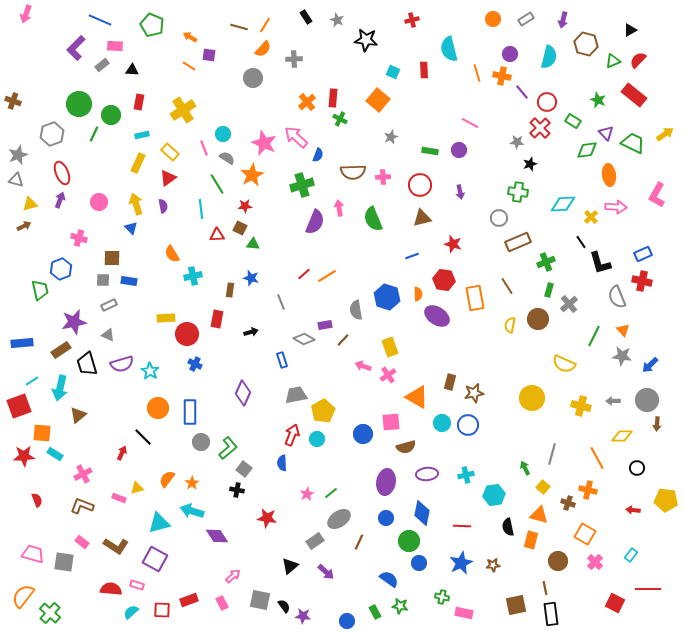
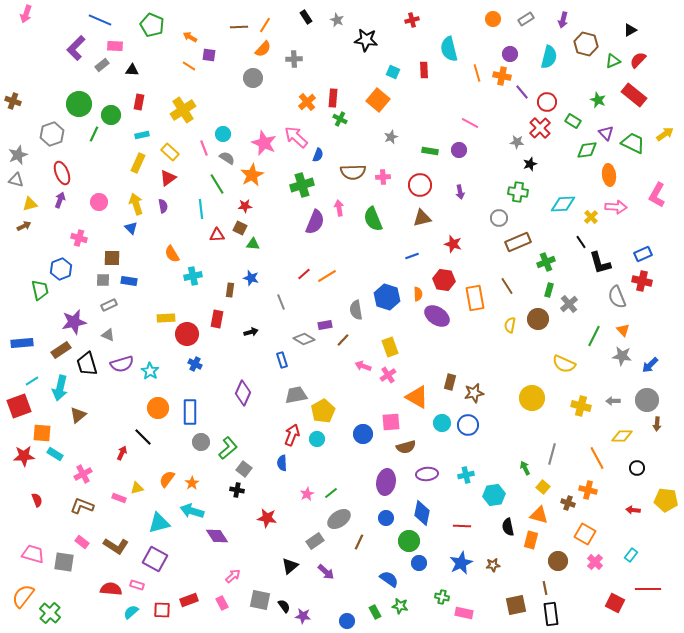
brown line at (239, 27): rotated 18 degrees counterclockwise
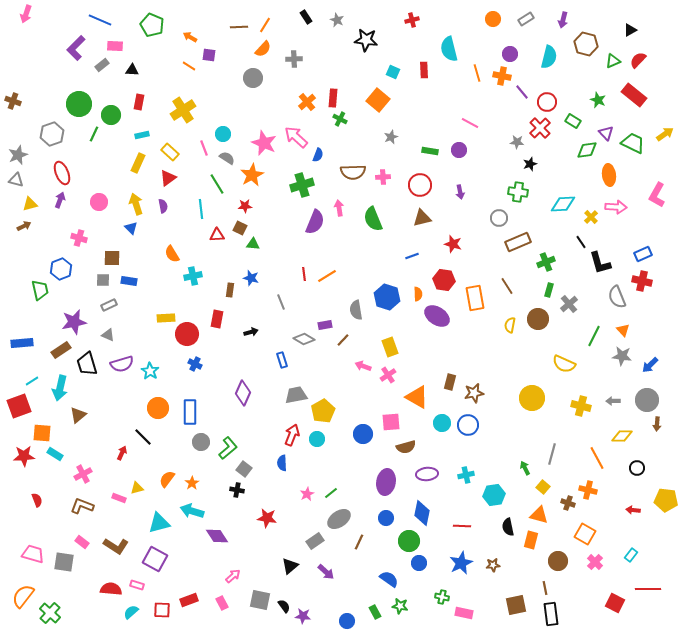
red line at (304, 274): rotated 56 degrees counterclockwise
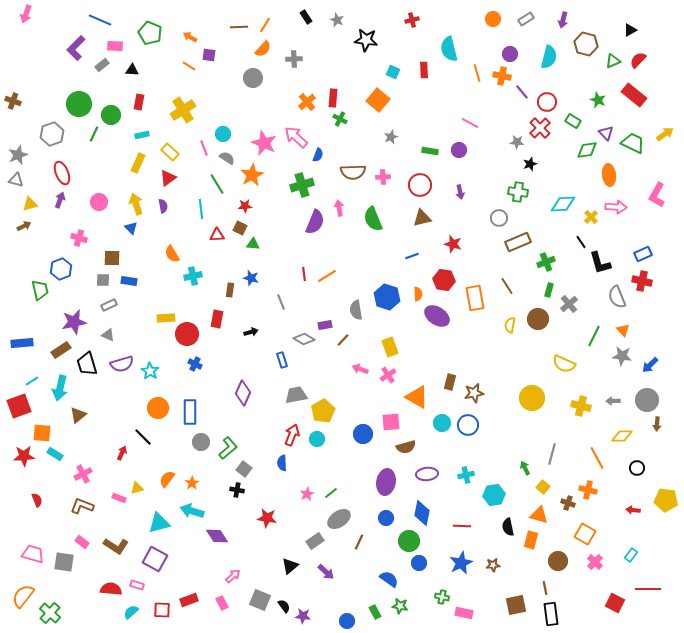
green pentagon at (152, 25): moved 2 px left, 8 px down
pink arrow at (363, 366): moved 3 px left, 3 px down
gray square at (260, 600): rotated 10 degrees clockwise
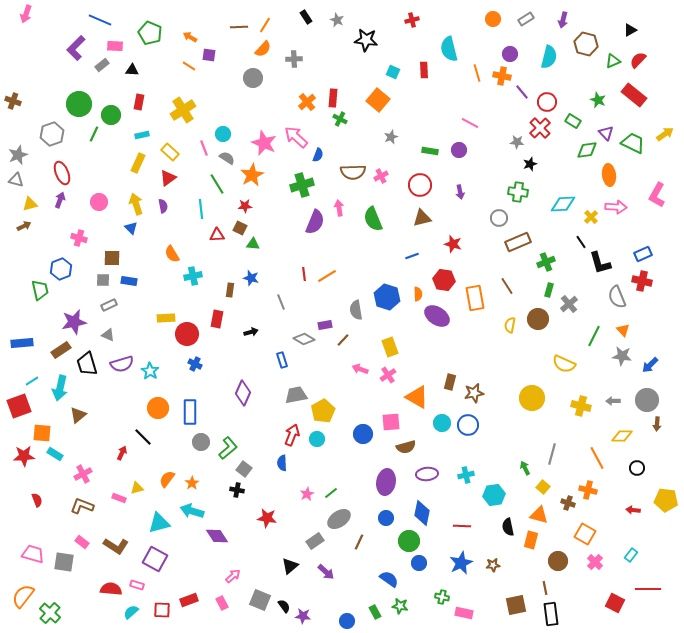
pink cross at (383, 177): moved 2 px left, 1 px up; rotated 24 degrees counterclockwise
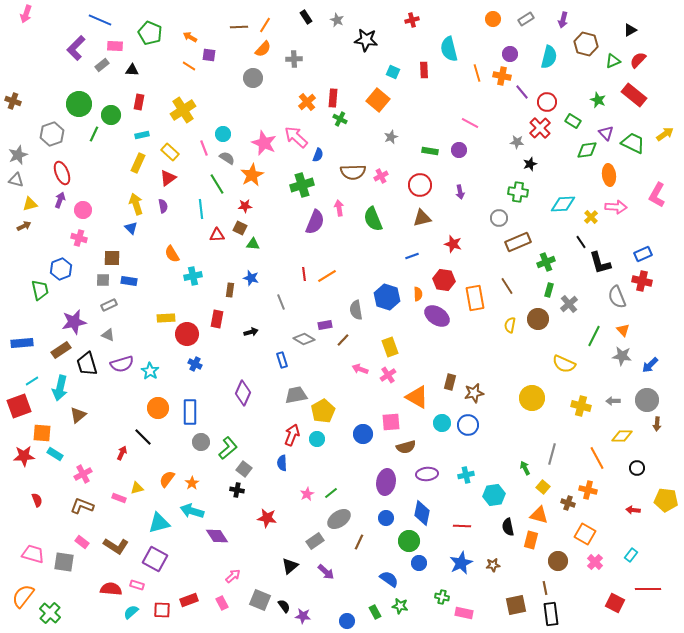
pink circle at (99, 202): moved 16 px left, 8 px down
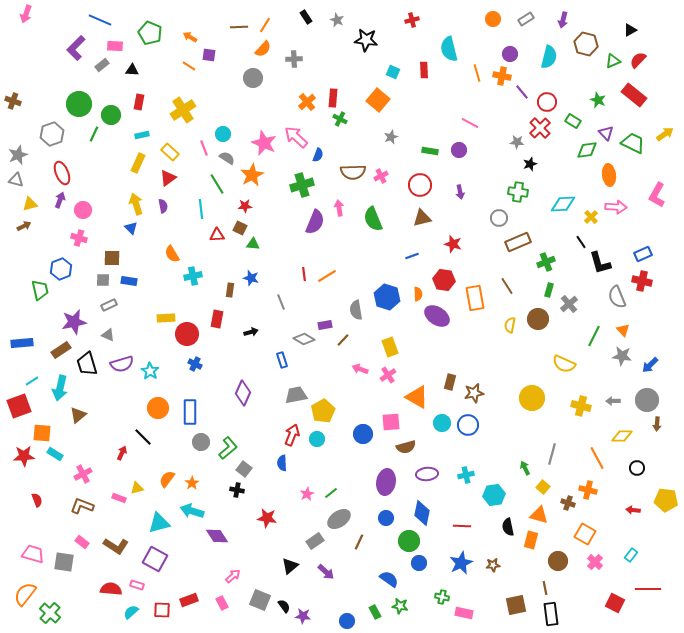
orange semicircle at (23, 596): moved 2 px right, 2 px up
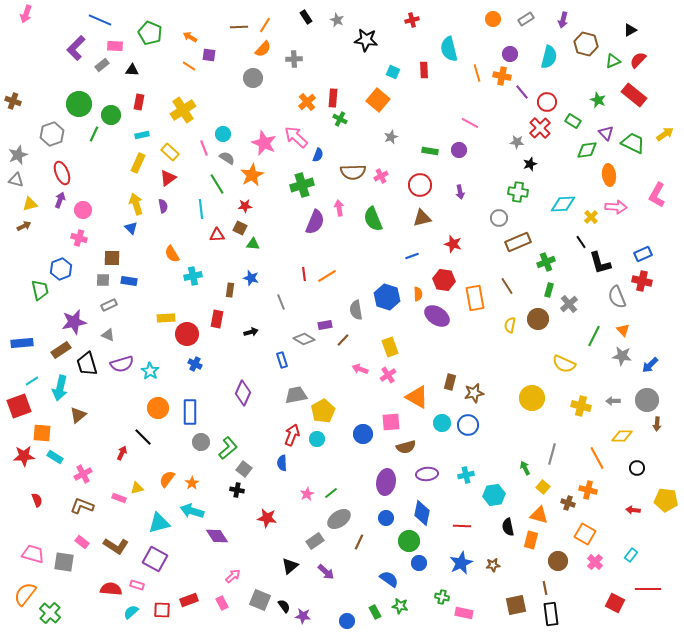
cyan rectangle at (55, 454): moved 3 px down
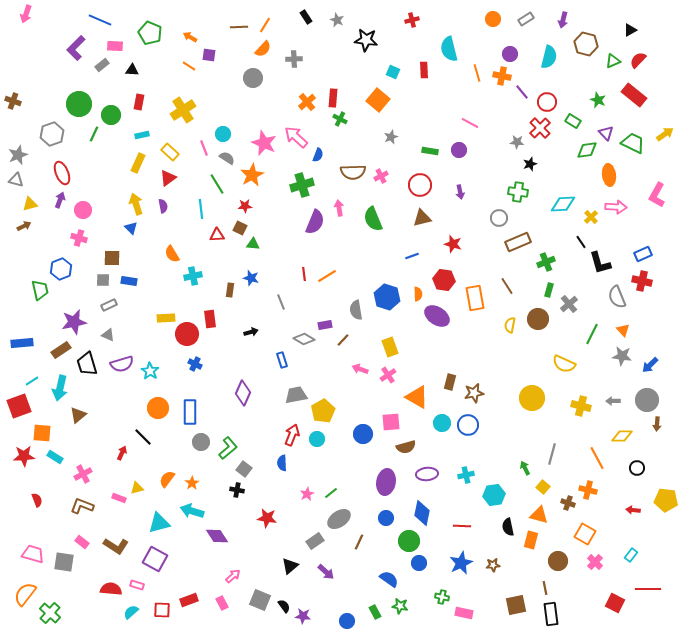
red rectangle at (217, 319): moved 7 px left; rotated 18 degrees counterclockwise
green line at (594, 336): moved 2 px left, 2 px up
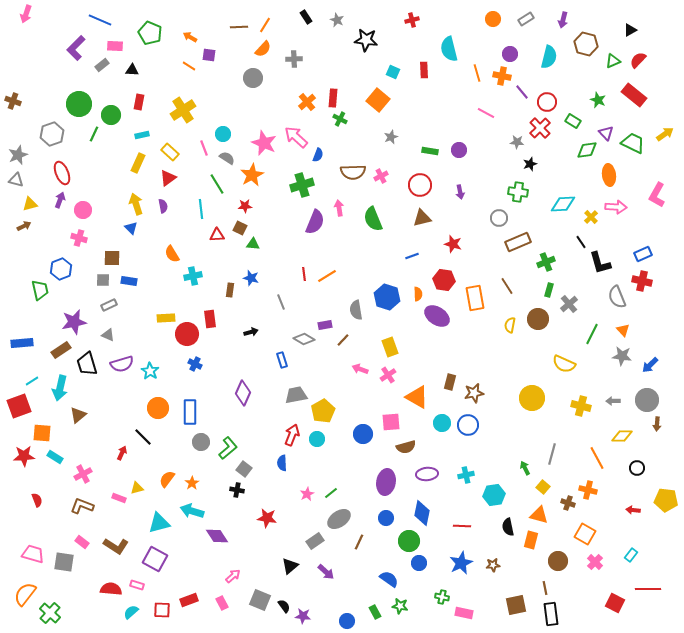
pink line at (470, 123): moved 16 px right, 10 px up
